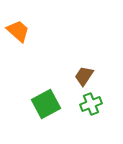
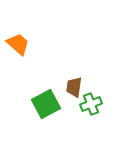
orange trapezoid: moved 13 px down
brown trapezoid: moved 10 px left, 11 px down; rotated 25 degrees counterclockwise
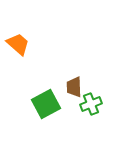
brown trapezoid: rotated 10 degrees counterclockwise
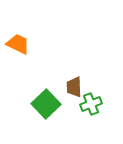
orange trapezoid: rotated 15 degrees counterclockwise
green square: rotated 16 degrees counterclockwise
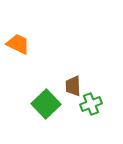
brown trapezoid: moved 1 px left, 1 px up
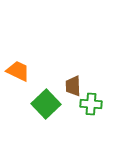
orange trapezoid: moved 27 px down
green cross: rotated 25 degrees clockwise
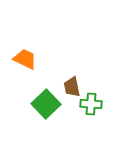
orange trapezoid: moved 7 px right, 12 px up
brown trapezoid: moved 1 px left, 1 px down; rotated 10 degrees counterclockwise
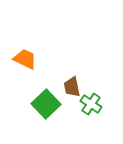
green cross: rotated 30 degrees clockwise
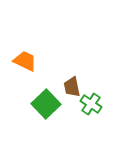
orange trapezoid: moved 2 px down
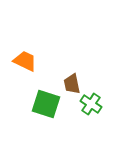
brown trapezoid: moved 3 px up
green square: rotated 28 degrees counterclockwise
